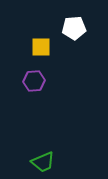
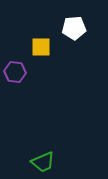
purple hexagon: moved 19 px left, 9 px up; rotated 10 degrees clockwise
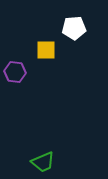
yellow square: moved 5 px right, 3 px down
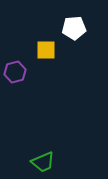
purple hexagon: rotated 20 degrees counterclockwise
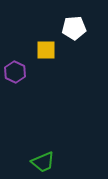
purple hexagon: rotated 20 degrees counterclockwise
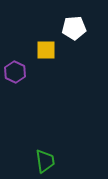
green trapezoid: moved 2 px right, 1 px up; rotated 75 degrees counterclockwise
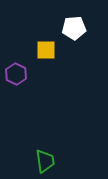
purple hexagon: moved 1 px right, 2 px down
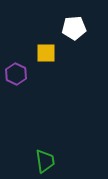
yellow square: moved 3 px down
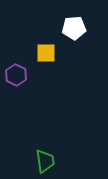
purple hexagon: moved 1 px down
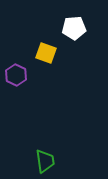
yellow square: rotated 20 degrees clockwise
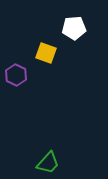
green trapezoid: moved 3 px right, 2 px down; rotated 50 degrees clockwise
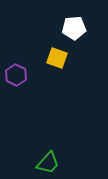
yellow square: moved 11 px right, 5 px down
